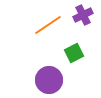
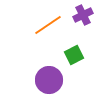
green square: moved 2 px down
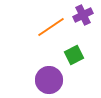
orange line: moved 3 px right, 2 px down
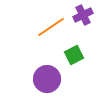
purple circle: moved 2 px left, 1 px up
